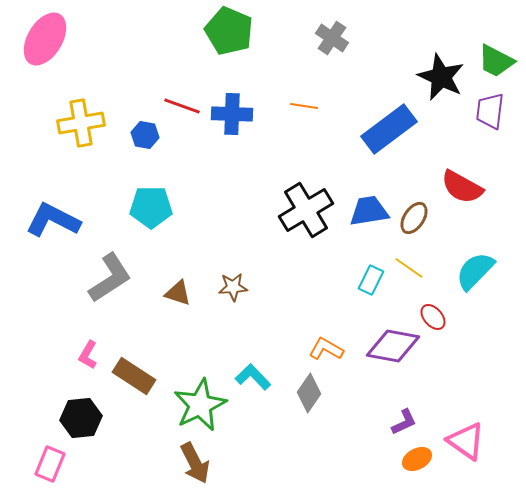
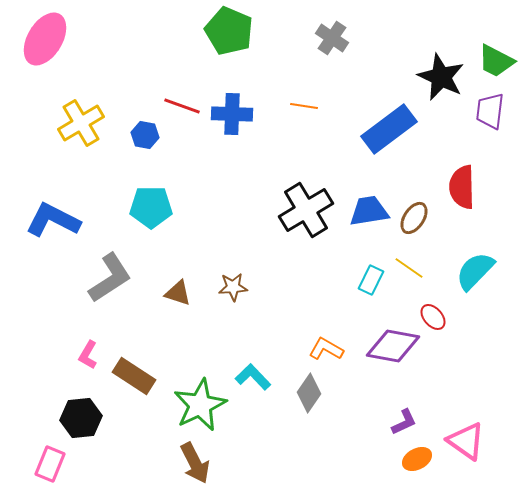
yellow cross: rotated 21 degrees counterclockwise
red semicircle: rotated 60 degrees clockwise
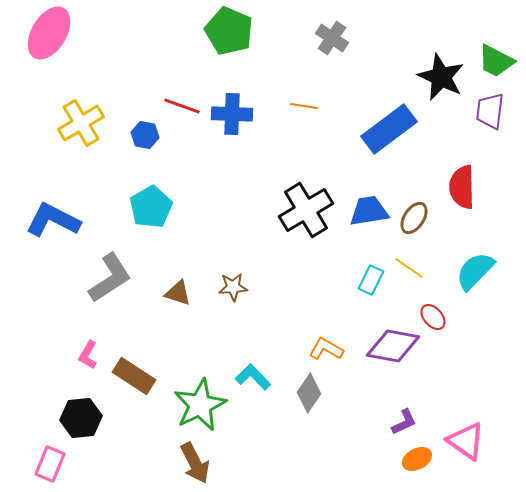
pink ellipse: moved 4 px right, 6 px up
cyan pentagon: rotated 30 degrees counterclockwise
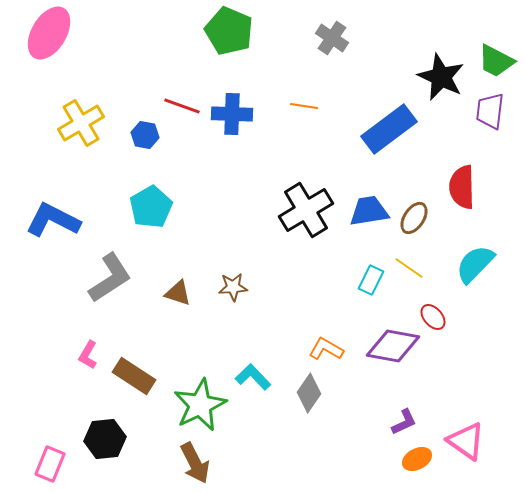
cyan semicircle: moved 7 px up
black hexagon: moved 24 px right, 21 px down
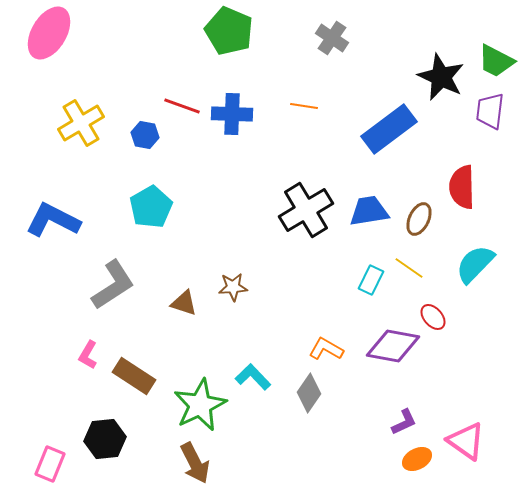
brown ellipse: moved 5 px right, 1 px down; rotated 8 degrees counterclockwise
gray L-shape: moved 3 px right, 7 px down
brown triangle: moved 6 px right, 10 px down
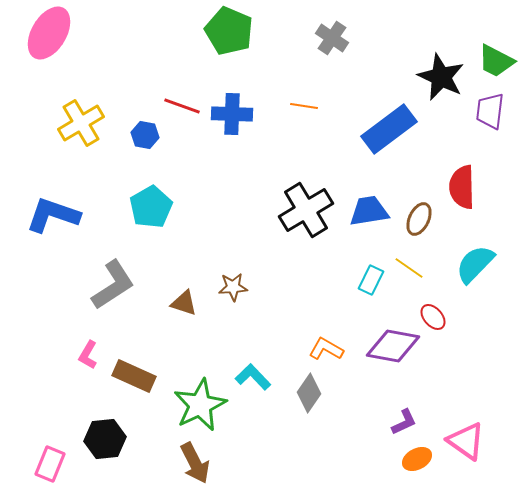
blue L-shape: moved 5 px up; rotated 8 degrees counterclockwise
brown rectangle: rotated 9 degrees counterclockwise
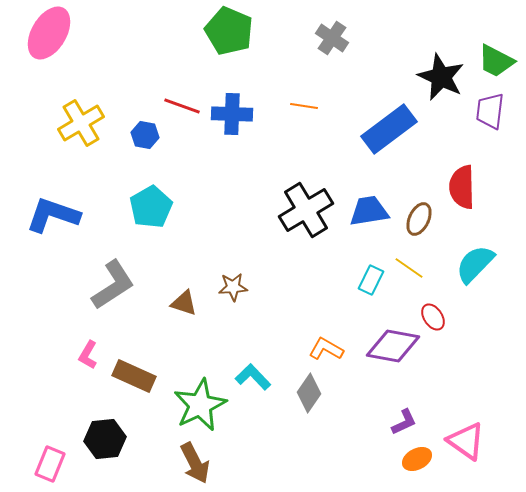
red ellipse: rotated 8 degrees clockwise
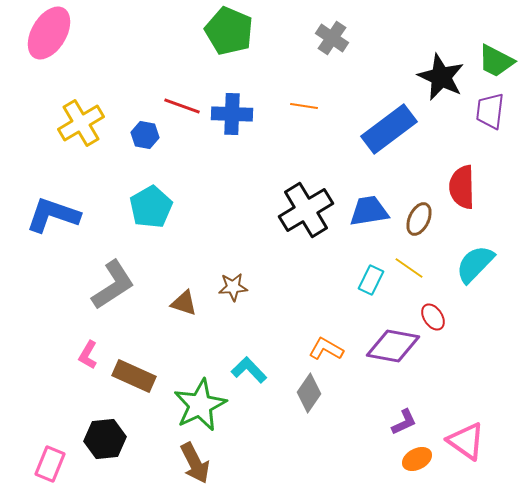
cyan L-shape: moved 4 px left, 7 px up
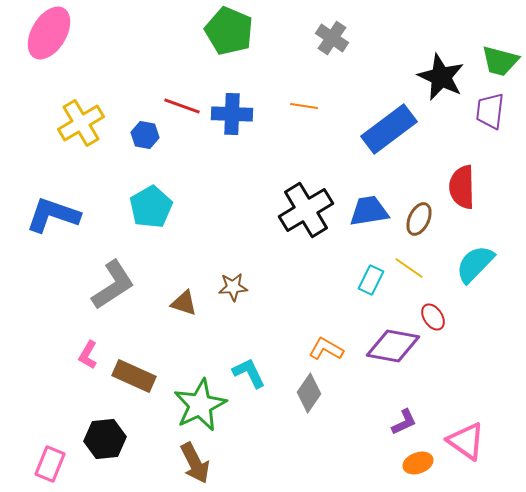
green trapezoid: moved 4 px right; rotated 12 degrees counterclockwise
cyan L-shape: moved 3 px down; rotated 18 degrees clockwise
orange ellipse: moved 1 px right, 4 px down; rotated 8 degrees clockwise
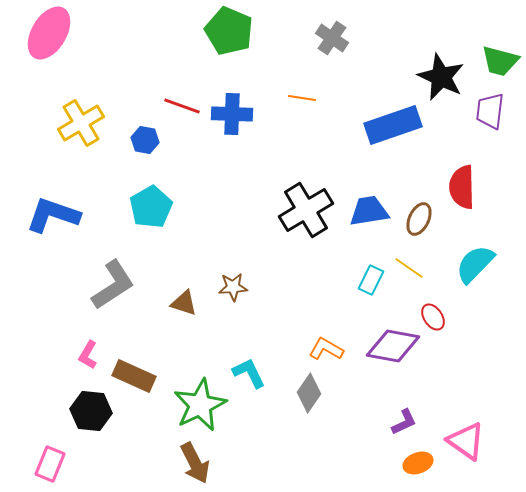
orange line: moved 2 px left, 8 px up
blue rectangle: moved 4 px right, 4 px up; rotated 18 degrees clockwise
blue hexagon: moved 5 px down
black hexagon: moved 14 px left, 28 px up; rotated 12 degrees clockwise
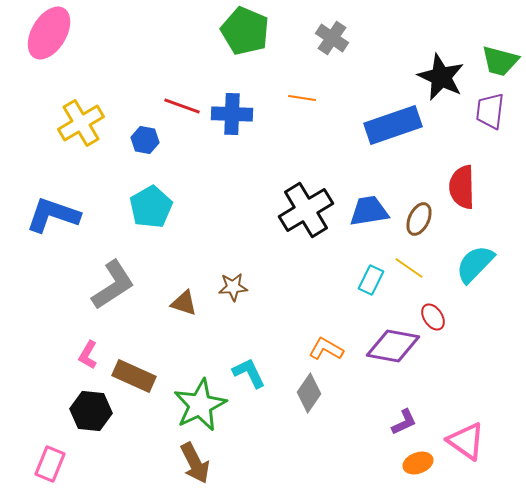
green pentagon: moved 16 px right
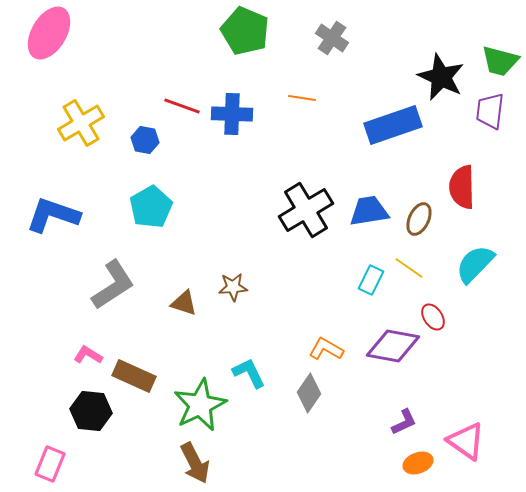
pink L-shape: rotated 92 degrees clockwise
